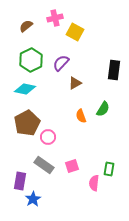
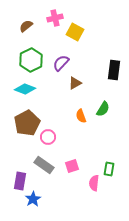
cyan diamond: rotated 10 degrees clockwise
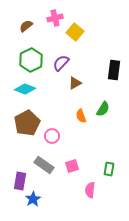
yellow square: rotated 12 degrees clockwise
pink circle: moved 4 px right, 1 px up
pink semicircle: moved 4 px left, 7 px down
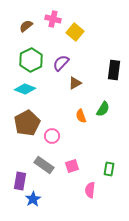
pink cross: moved 2 px left, 1 px down; rotated 28 degrees clockwise
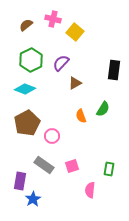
brown semicircle: moved 1 px up
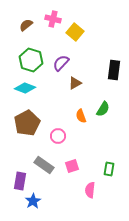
green hexagon: rotated 15 degrees counterclockwise
cyan diamond: moved 1 px up
pink circle: moved 6 px right
blue star: moved 2 px down
